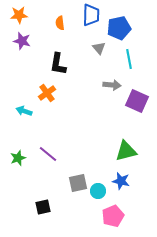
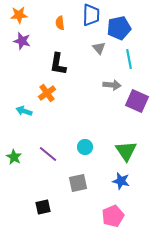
green triangle: rotated 50 degrees counterclockwise
green star: moved 4 px left, 1 px up; rotated 21 degrees counterclockwise
cyan circle: moved 13 px left, 44 px up
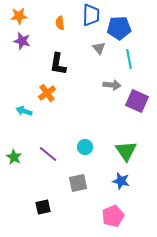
orange star: moved 1 px down
blue pentagon: rotated 10 degrees clockwise
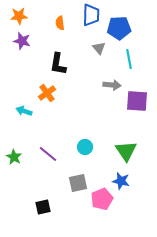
purple square: rotated 20 degrees counterclockwise
pink pentagon: moved 11 px left, 17 px up
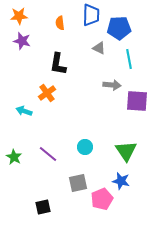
gray triangle: rotated 24 degrees counterclockwise
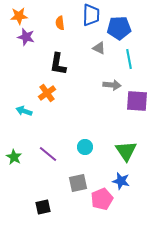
purple star: moved 4 px right, 4 px up
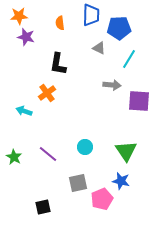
cyan line: rotated 42 degrees clockwise
purple square: moved 2 px right
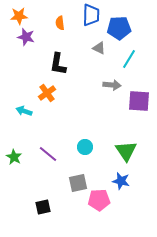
pink pentagon: moved 3 px left, 1 px down; rotated 20 degrees clockwise
